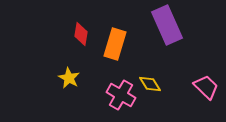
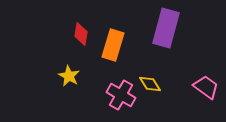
purple rectangle: moved 1 px left, 3 px down; rotated 39 degrees clockwise
orange rectangle: moved 2 px left, 1 px down
yellow star: moved 2 px up
pink trapezoid: rotated 8 degrees counterclockwise
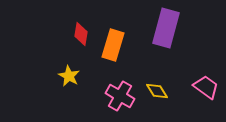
yellow diamond: moved 7 px right, 7 px down
pink cross: moved 1 px left, 1 px down
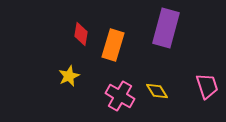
yellow star: rotated 20 degrees clockwise
pink trapezoid: moved 1 px right, 1 px up; rotated 36 degrees clockwise
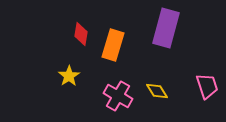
yellow star: rotated 10 degrees counterclockwise
pink cross: moved 2 px left
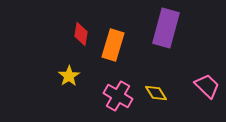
pink trapezoid: rotated 28 degrees counterclockwise
yellow diamond: moved 1 px left, 2 px down
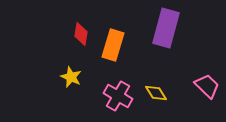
yellow star: moved 2 px right, 1 px down; rotated 15 degrees counterclockwise
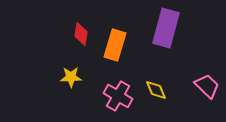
orange rectangle: moved 2 px right
yellow star: rotated 25 degrees counterclockwise
yellow diamond: moved 3 px up; rotated 10 degrees clockwise
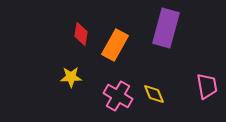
orange rectangle: rotated 12 degrees clockwise
pink trapezoid: rotated 36 degrees clockwise
yellow diamond: moved 2 px left, 4 px down
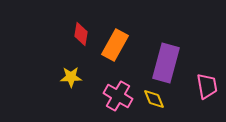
purple rectangle: moved 35 px down
yellow diamond: moved 5 px down
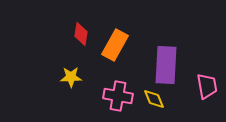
purple rectangle: moved 2 px down; rotated 12 degrees counterclockwise
pink cross: rotated 20 degrees counterclockwise
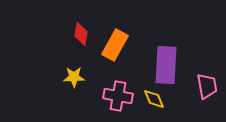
yellow star: moved 3 px right
